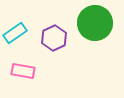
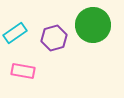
green circle: moved 2 px left, 2 px down
purple hexagon: rotated 10 degrees clockwise
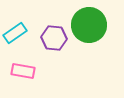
green circle: moved 4 px left
purple hexagon: rotated 20 degrees clockwise
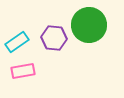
cyan rectangle: moved 2 px right, 9 px down
pink rectangle: rotated 20 degrees counterclockwise
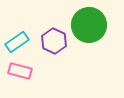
purple hexagon: moved 3 px down; rotated 20 degrees clockwise
pink rectangle: moved 3 px left; rotated 25 degrees clockwise
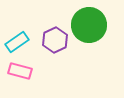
purple hexagon: moved 1 px right, 1 px up; rotated 10 degrees clockwise
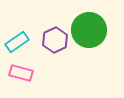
green circle: moved 5 px down
pink rectangle: moved 1 px right, 2 px down
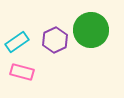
green circle: moved 2 px right
pink rectangle: moved 1 px right, 1 px up
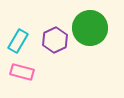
green circle: moved 1 px left, 2 px up
cyan rectangle: moved 1 px right, 1 px up; rotated 25 degrees counterclockwise
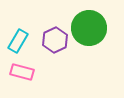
green circle: moved 1 px left
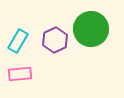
green circle: moved 2 px right, 1 px down
pink rectangle: moved 2 px left, 2 px down; rotated 20 degrees counterclockwise
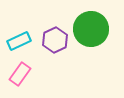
cyan rectangle: moved 1 px right; rotated 35 degrees clockwise
pink rectangle: rotated 50 degrees counterclockwise
